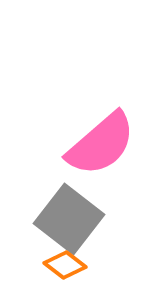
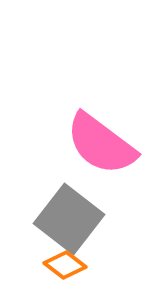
pink semicircle: rotated 78 degrees clockwise
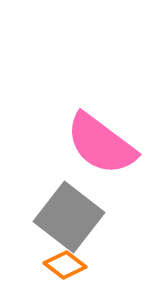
gray square: moved 2 px up
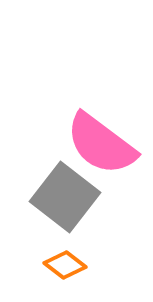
gray square: moved 4 px left, 20 px up
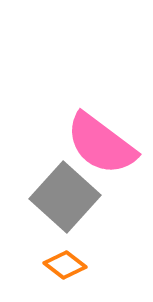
gray square: rotated 4 degrees clockwise
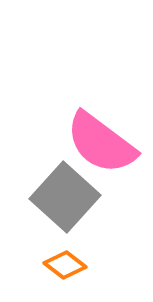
pink semicircle: moved 1 px up
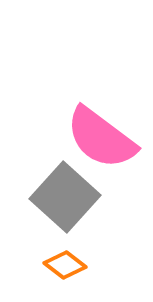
pink semicircle: moved 5 px up
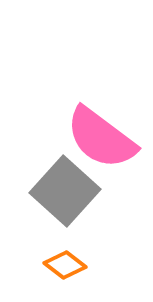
gray square: moved 6 px up
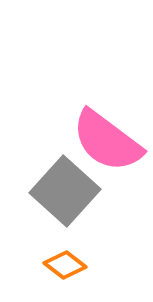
pink semicircle: moved 6 px right, 3 px down
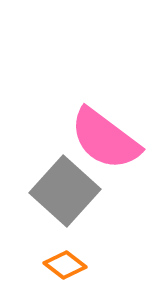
pink semicircle: moved 2 px left, 2 px up
